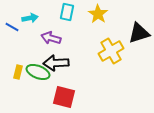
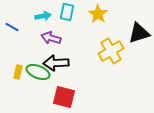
cyan arrow: moved 13 px right, 2 px up
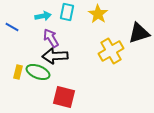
purple arrow: rotated 42 degrees clockwise
black arrow: moved 1 px left, 7 px up
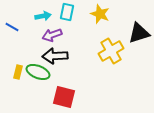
yellow star: moved 2 px right; rotated 12 degrees counterclockwise
purple arrow: moved 1 px right, 3 px up; rotated 78 degrees counterclockwise
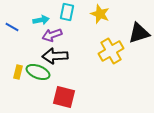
cyan arrow: moved 2 px left, 4 px down
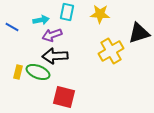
yellow star: rotated 18 degrees counterclockwise
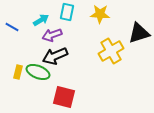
cyan arrow: rotated 21 degrees counterclockwise
black arrow: rotated 20 degrees counterclockwise
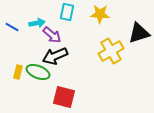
cyan arrow: moved 4 px left, 3 px down; rotated 21 degrees clockwise
purple arrow: rotated 120 degrees counterclockwise
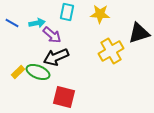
blue line: moved 4 px up
black arrow: moved 1 px right, 1 px down
yellow rectangle: rotated 32 degrees clockwise
